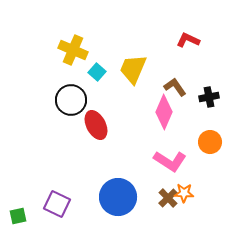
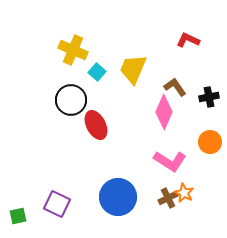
orange star: rotated 24 degrees clockwise
brown cross: rotated 18 degrees clockwise
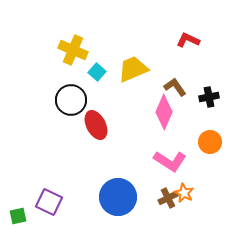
yellow trapezoid: rotated 44 degrees clockwise
purple square: moved 8 px left, 2 px up
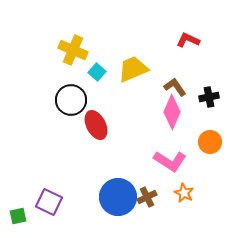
pink diamond: moved 8 px right
brown cross: moved 21 px left, 1 px up
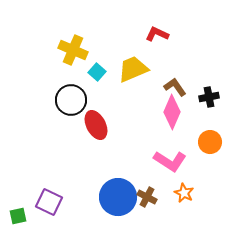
red L-shape: moved 31 px left, 6 px up
brown cross: rotated 36 degrees counterclockwise
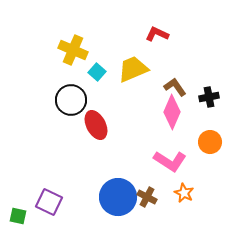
green square: rotated 24 degrees clockwise
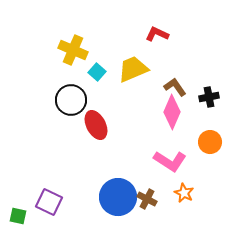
brown cross: moved 2 px down
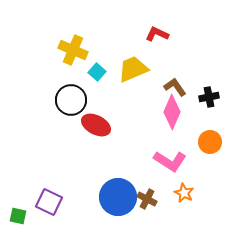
red ellipse: rotated 36 degrees counterclockwise
